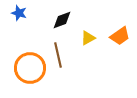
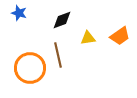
yellow triangle: rotated 21 degrees clockwise
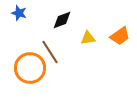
brown line: moved 8 px left, 3 px up; rotated 20 degrees counterclockwise
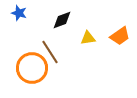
orange circle: moved 2 px right
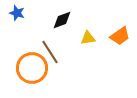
blue star: moved 2 px left
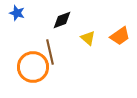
yellow triangle: rotated 49 degrees clockwise
brown line: rotated 20 degrees clockwise
orange circle: moved 1 px right, 1 px up
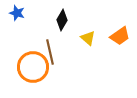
black diamond: rotated 40 degrees counterclockwise
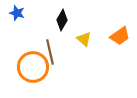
yellow triangle: moved 4 px left, 1 px down
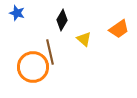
orange trapezoid: moved 1 px left, 7 px up
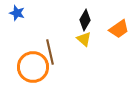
black diamond: moved 23 px right
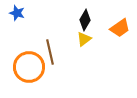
orange trapezoid: moved 1 px right, 1 px up
yellow triangle: rotated 42 degrees clockwise
orange circle: moved 4 px left
